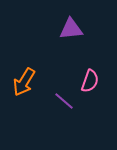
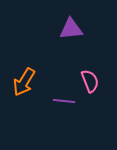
pink semicircle: rotated 40 degrees counterclockwise
purple line: rotated 35 degrees counterclockwise
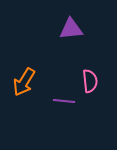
pink semicircle: rotated 15 degrees clockwise
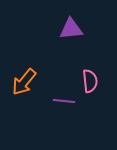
orange arrow: rotated 8 degrees clockwise
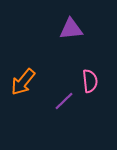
orange arrow: moved 1 px left
purple line: rotated 50 degrees counterclockwise
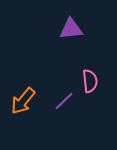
orange arrow: moved 19 px down
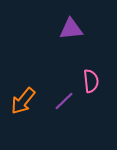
pink semicircle: moved 1 px right
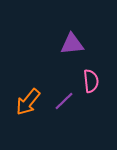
purple triangle: moved 1 px right, 15 px down
orange arrow: moved 5 px right, 1 px down
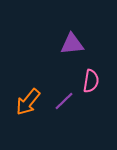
pink semicircle: rotated 15 degrees clockwise
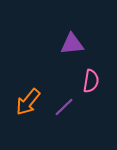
purple line: moved 6 px down
